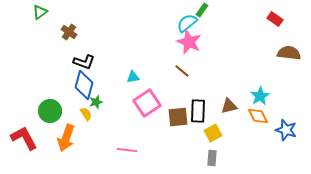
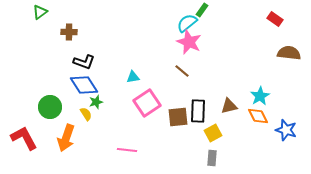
brown cross: rotated 35 degrees counterclockwise
blue diamond: rotated 48 degrees counterclockwise
green circle: moved 4 px up
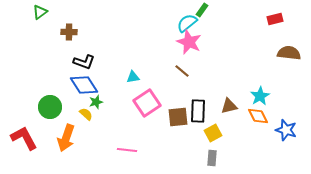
red rectangle: rotated 49 degrees counterclockwise
yellow semicircle: rotated 16 degrees counterclockwise
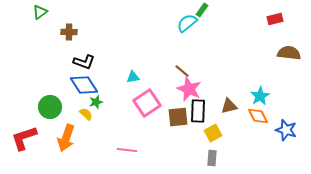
pink star: moved 47 px down
red L-shape: rotated 80 degrees counterclockwise
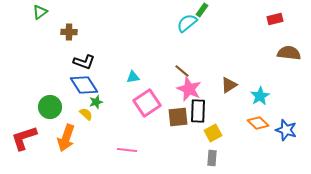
brown triangle: moved 21 px up; rotated 18 degrees counterclockwise
orange diamond: moved 7 px down; rotated 20 degrees counterclockwise
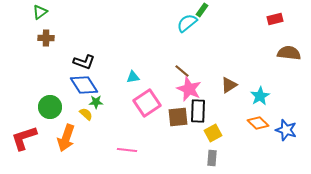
brown cross: moved 23 px left, 6 px down
green star: rotated 16 degrees clockwise
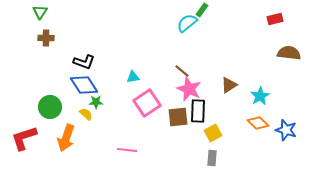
green triangle: rotated 21 degrees counterclockwise
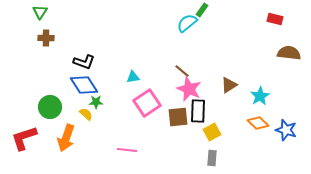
red rectangle: rotated 28 degrees clockwise
yellow square: moved 1 px left, 1 px up
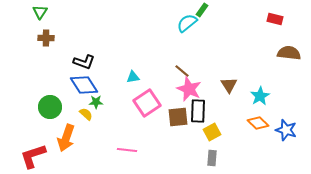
brown triangle: rotated 30 degrees counterclockwise
red L-shape: moved 9 px right, 18 px down
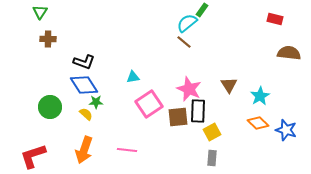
brown cross: moved 2 px right, 1 px down
brown line: moved 2 px right, 29 px up
pink square: moved 2 px right, 1 px down
orange arrow: moved 18 px right, 12 px down
